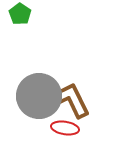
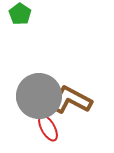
brown L-shape: rotated 36 degrees counterclockwise
red ellipse: moved 17 px left; rotated 52 degrees clockwise
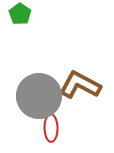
brown L-shape: moved 9 px right, 15 px up
red ellipse: moved 3 px right; rotated 28 degrees clockwise
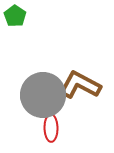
green pentagon: moved 5 px left, 2 px down
gray circle: moved 4 px right, 1 px up
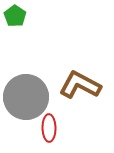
gray circle: moved 17 px left, 2 px down
red ellipse: moved 2 px left
